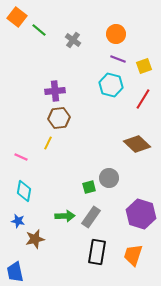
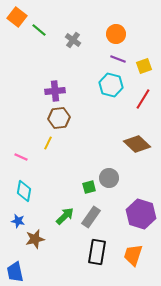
green arrow: rotated 42 degrees counterclockwise
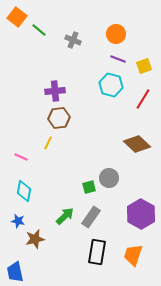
gray cross: rotated 14 degrees counterclockwise
purple hexagon: rotated 12 degrees clockwise
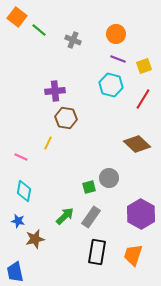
brown hexagon: moved 7 px right; rotated 15 degrees clockwise
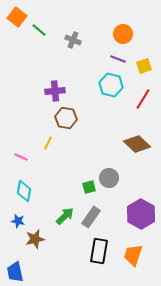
orange circle: moved 7 px right
black rectangle: moved 2 px right, 1 px up
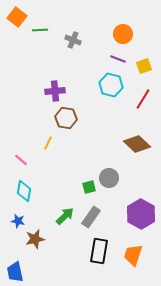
green line: moved 1 px right; rotated 42 degrees counterclockwise
pink line: moved 3 px down; rotated 16 degrees clockwise
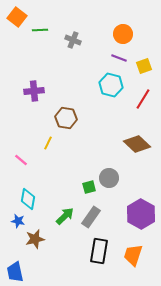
purple line: moved 1 px right, 1 px up
purple cross: moved 21 px left
cyan diamond: moved 4 px right, 8 px down
